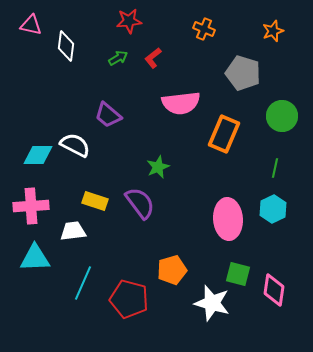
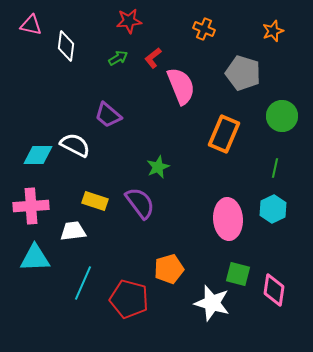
pink semicircle: moved 17 px up; rotated 105 degrees counterclockwise
orange pentagon: moved 3 px left, 1 px up
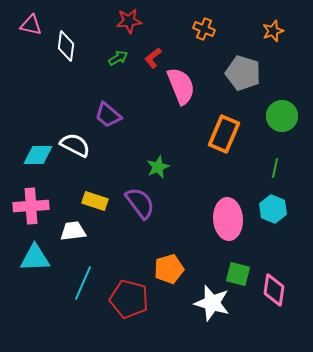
cyan hexagon: rotated 12 degrees counterclockwise
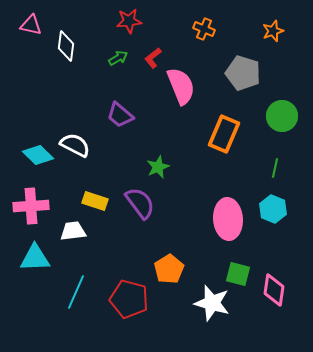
purple trapezoid: moved 12 px right
cyan diamond: rotated 44 degrees clockwise
orange pentagon: rotated 16 degrees counterclockwise
cyan line: moved 7 px left, 9 px down
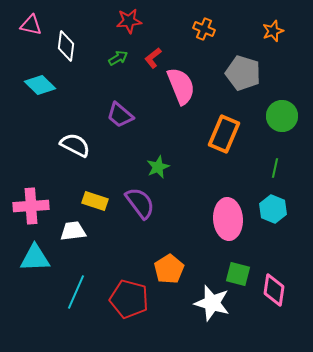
cyan diamond: moved 2 px right, 70 px up
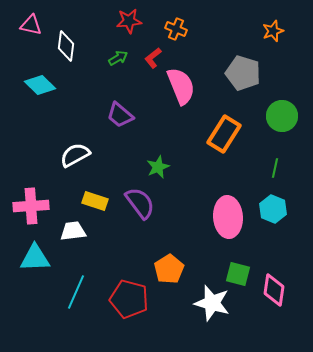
orange cross: moved 28 px left
orange rectangle: rotated 9 degrees clockwise
white semicircle: moved 10 px down; rotated 56 degrees counterclockwise
pink ellipse: moved 2 px up
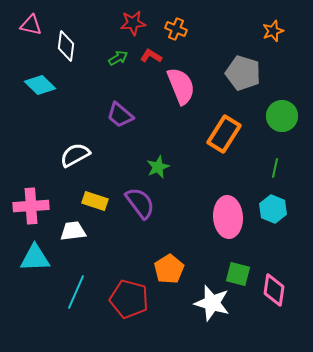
red star: moved 4 px right, 2 px down
red L-shape: moved 2 px left, 2 px up; rotated 70 degrees clockwise
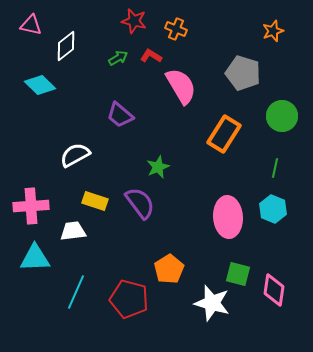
red star: moved 1 px right, 2 px up; rotated 20 degrees clockwise
white diamond: rotated 44 degrees clockwise
pink semicircle: rotated 9 degrees counterclockwise
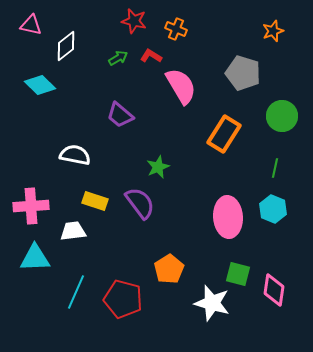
white semicircle: rotated 40 degrees clockwise
red pentagon: moved 6 px left
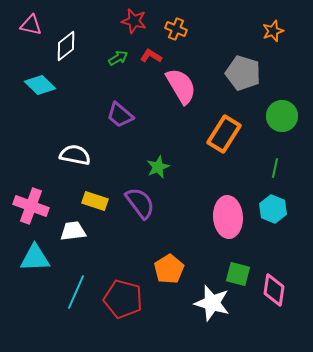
pink cross: rotated 24 degrees clockwise
